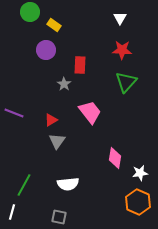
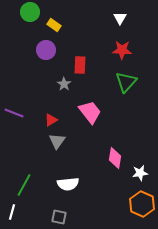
orange hexagon: moved 4 px right, 2 px down
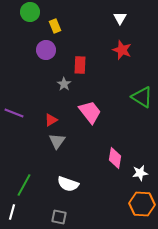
yellow rectangle: moved 1 px right, 1 px down; rotated 32 degrees clockwise
red star: rotated 18 degrees clockwise
green triangle: moved 16 px right, 15 px down; rotated 40 degrees counterclockwise
white semicircle: rotated 25 degrees clockwise
orange hexagon: rotated 20 degrees counterclockwise
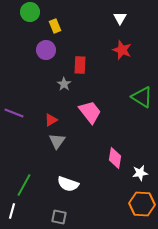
white line: moved 1 px up
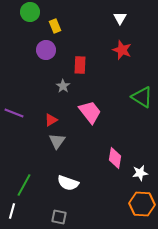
gray star: moved 1 px left, 2 px down
white semicircle: moved 1 px up
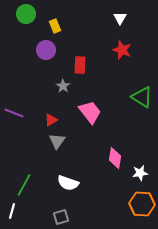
green circle: moved 4 px left, 2 px down
gray square: moved 2 px right; rotated 28 degrees counterclockwise
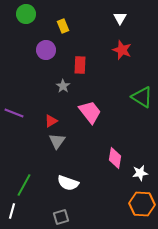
yellow rectangle: moved 8 px right
red triangle: moved 1 px down
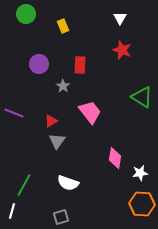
purple circle: moved 7 px left, 14 px down
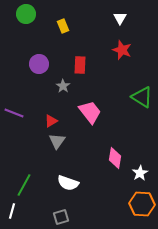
white star: rotated 21 degrees counterclockwise
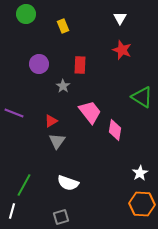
pink diamond: moved 28 px up
